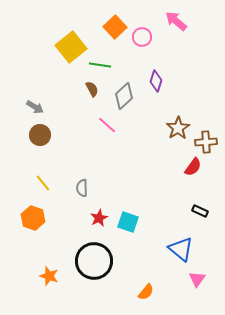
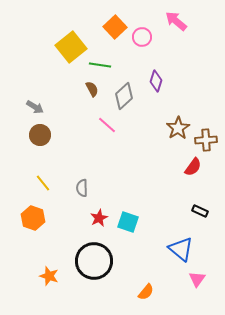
brown cross: moved 2 px up
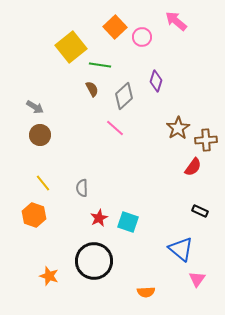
pink line: moved 8 px right, 3 px down
orange hexagon: moved 1 px right, 3 px up
orange semicircle: rotated 48 degrees clockwise
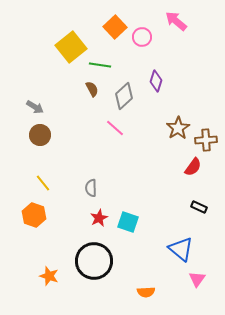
gray semicircle: moved 9 px right
black rectangle: moved 1 px left, 4 px up
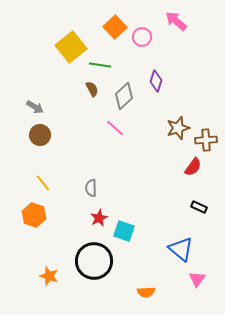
brown star: rotated 15 degrees clockwise
cyan square: moved 4 px left, 9 px down
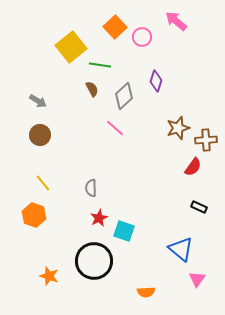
gray arrow: moved 3 px right, 6 px up
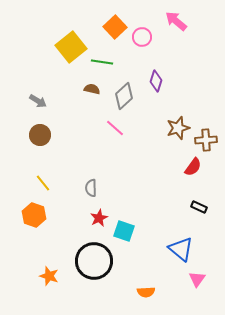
green line: moved 2 px right, 3 px up
brown semicircle: rotated 49 degrees counterclockwise
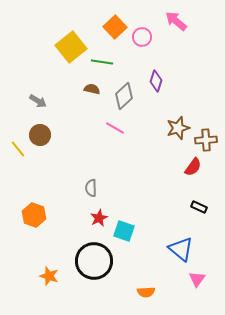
pink line: rotated 12 degrees counterclockwise
yellow line: moved 25 px left, 34 px up
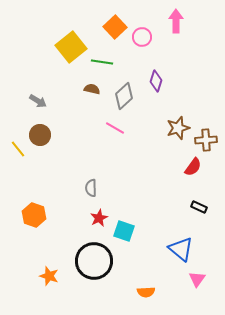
pink arrow: rotated 50 degrees clockwise
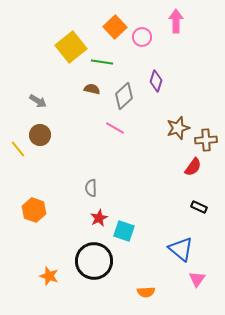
orange hexagon: moved 5 px up
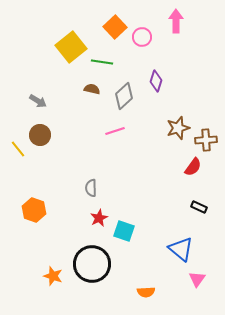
pink line: moved 3 px down; rotated 48 degrees counterclockwise
black circle: moved 2 px left, 3 px down
orange star: moved 4 px right
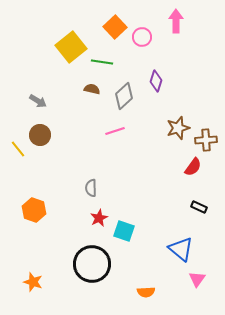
orange star: moved 20 px left, 6 px down
